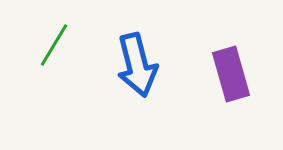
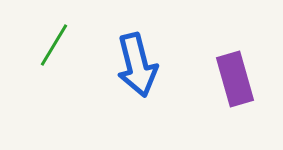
purple rectangle: moved 4 px right, 5 px down
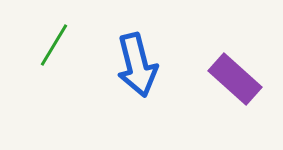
purple rectangle: rotated 32 degrees counterclockwise
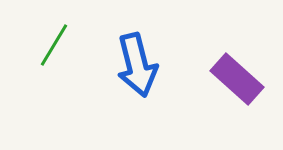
purple rectangle: moved 2 px right
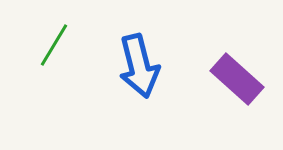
blue arrow: moved 2 px right, 1 px down
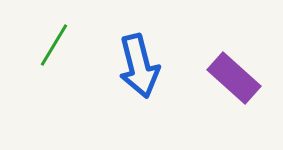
purple rectangle: moved 3 px left, 1 px up
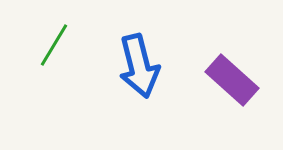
purple rectangle: moved 2 px left, 2 px down
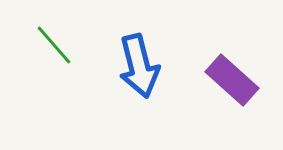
green line: rotated 72 degrees counterclockwise
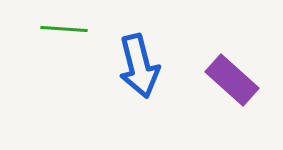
green line: moved 10 px right, 16 px up; rotated 45 degrees counterclockwise
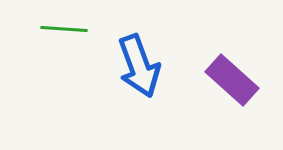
blue arrow: rotated 6 degrees counterclockwise
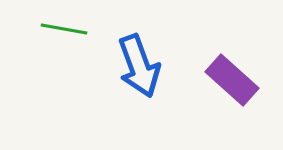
green line: rotated 6 degrees clockwise
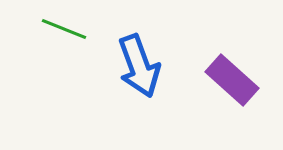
green line: rotated 12 degrees clockwise
